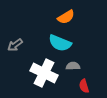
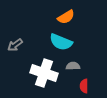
cyan semicircle: moved 1 px right, 1 px up
white cross: rotated 8 degrees counterclockwise
red semicircle: rotated 16 degrees clockwise
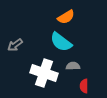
cyan semicircle: rotated 15 degrees clockwise
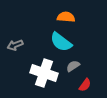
orange semicircle: rotated 144 degrees counterclockwise
gray arrow: rotated 14 degrees clockwise
gray semicircle: rotated 32 degrees counterclockwise
red semicircle: moved 1 px right, 1 px up; rotated 144 degrees counterclockwise
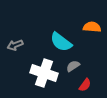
orange semicircle: moved 26 px right, 10 px down
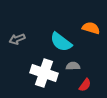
orange semicircle: moved 1 px left, 1 px down; rotated 12 degrees clockwise
gray arrow: moved 2 px right, 6 px up
gray semicircle: rotated 32 degrees clockwise
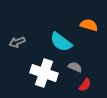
orange semicircle: moved 2 px left, 3 px up
gray arrow: moved 3 px down
gray semicircle: moved 2 px right, 1 px down; rotated 24 degrees clockwise
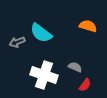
orange semicircle: moved 1 px left, 1 px down
cyan semicircle: moved 20 px left, 9 px up
white cross: moved 2 px down
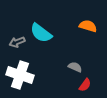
white cross: moved 24 px left
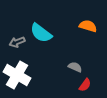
white cross: moved 3 px left; rotated 12 degrees clockwise
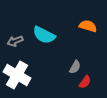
cyan semicircle: moved 3 px right, 2 px down; rotated 10 degrees counterclockwise
gray arrow: moved 2 px left, 1 px up
gray semicircle: rotated 96 degrees clockwise
red semicircle: moved 3 px up
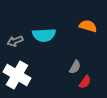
cyan semicircle: rotated 30 degrees counterclockwise
